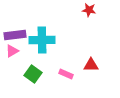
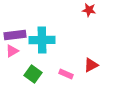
red triangle: rotated 28 degrees counterclockwise
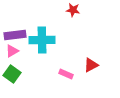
red star: moved 16 px left
green square: moved 21 px left
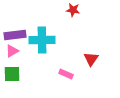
red triangle: moved 6 px up; rotated 28 degrees counterclockwise
green square: rotated 36 degrees counterclockwise
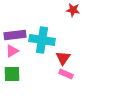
cyan cross: rotated 10 degrees clockwise
red triangle: moved 28 px left, 1 px up
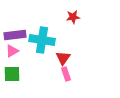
red star: moved 7 px down; rotated 16 degrees counterclockwise
pink rectangle: rotated 48 degrees clockwise
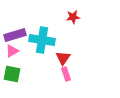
purple rectangle: rotated 10 degrees counterclockwise
green square: rotated 12 degrees clockwise
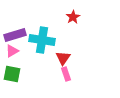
red star: rotated 24 degrees counterclockwise
